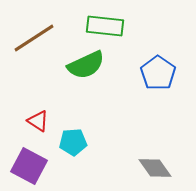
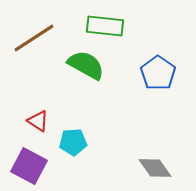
green semicircle: rotated 126 degrees counterclockwise
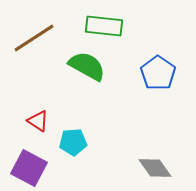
green rectangle: moved 1 px left
green semicircle: moved 1 px right, 1 px down
purple square: moved 2 px down
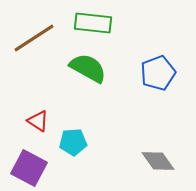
green rectangle: moved 11 px left, 3 px up
green semicircle: moved 1 px right, 2 px down
blue pentagon: rotated 16 degrees clockwise
gray diamond: moved 3 px right, 7 px up
